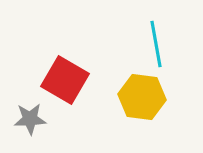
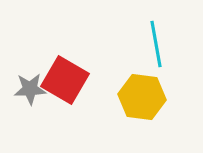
gray star: moved 30 px up
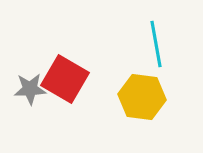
red square: moved 1 px up
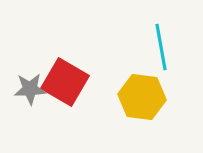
cyan line: moved 5 px right, 3 px down
red square: moved 3 px down
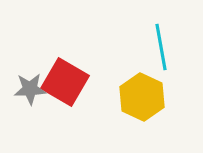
yellow hexagon: rotated 18 degrees clockwise
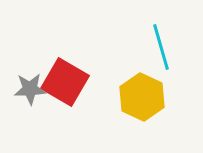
cyan line: rotated 6 degrees counterclockwise
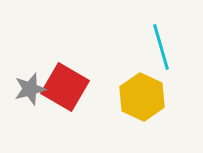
red square: moved 5 px down
gray star: rotated 12 degrees counterclockwise
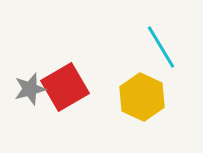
cyan line: rotated 15 degrees counterclockwise
red square: rotated 30 degrees clockwise
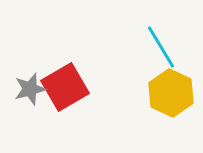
yellow hexagon: moved 29 px right, 4 px up
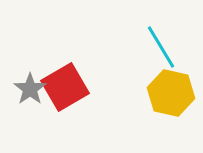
gray star: rotated 20 degrees counterclockwise
yellow hexagon: rotated 12 degrees counterclockwise
